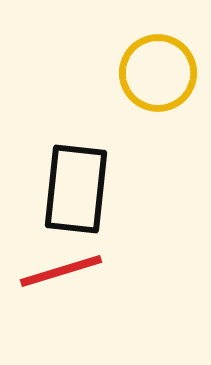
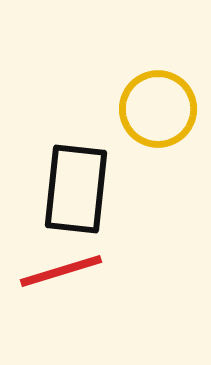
yellow circle: moved 36 px down
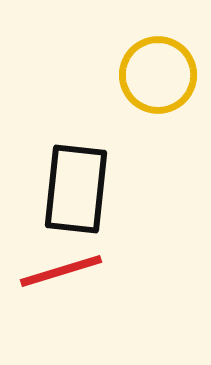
yellow circle: moved 34 px up
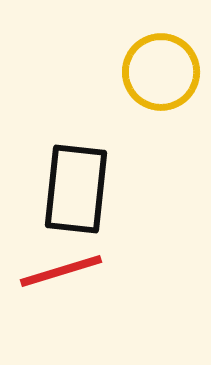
yellow circle: moved 3 px right, 3 px up
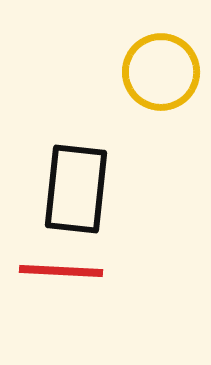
red line: rotated 20 degrees clockwise
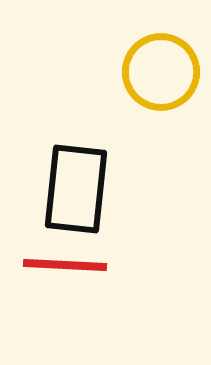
red line: moved 4 px right, 6 px up
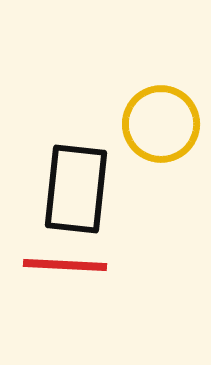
yellow circle: moved 52 px down
